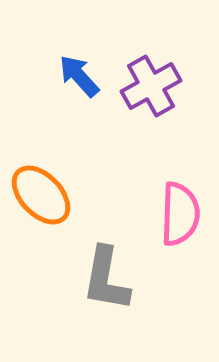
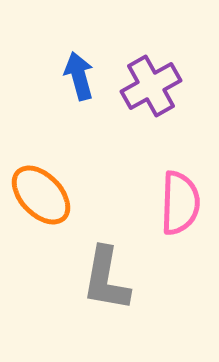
blue arrow: rotated 27 degrees clockwise
pink semicircle: moved 11 px up
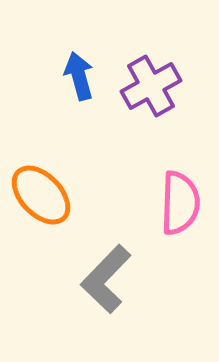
gray L-shape: rotated 34 degrees clockwise
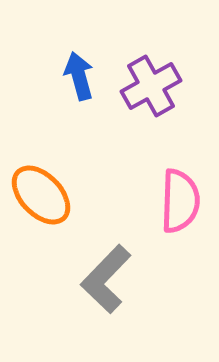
pink semicircle: moved 2 px up
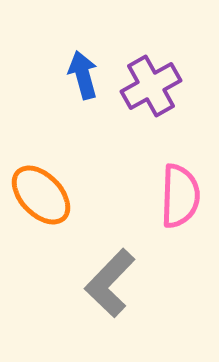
blue arrow: moved 4 px right, 1 px up
pink semicircle: moved 5 px up
gray L-shape: moved 4 px right, 4 px down
